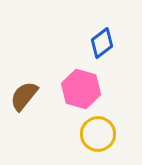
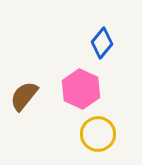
blue diamond: rotated 12 degrees counterclockwise
pink hexagon: rotated 9 degrees clockwise
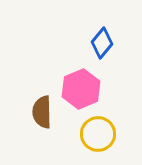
pink hexagon: rotated 12 degrees clockwise
brown semicircle: moved 18 px right, 16 px down; rotated 40 degrees counterclockwise
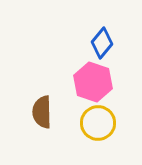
pink hexagon: moved 12 px right, 7 px up; rotated 18 degrees counterclockwise
yellow circle: moved 11 px up
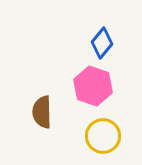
pink hexagon: moved 4 px down
yellow circle: moved 5 px right, 13 px down
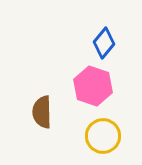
blue diamond: moved 2 px right
